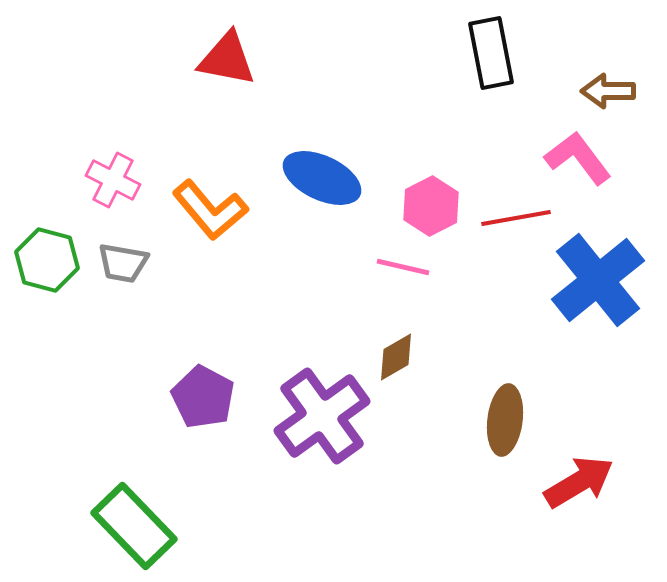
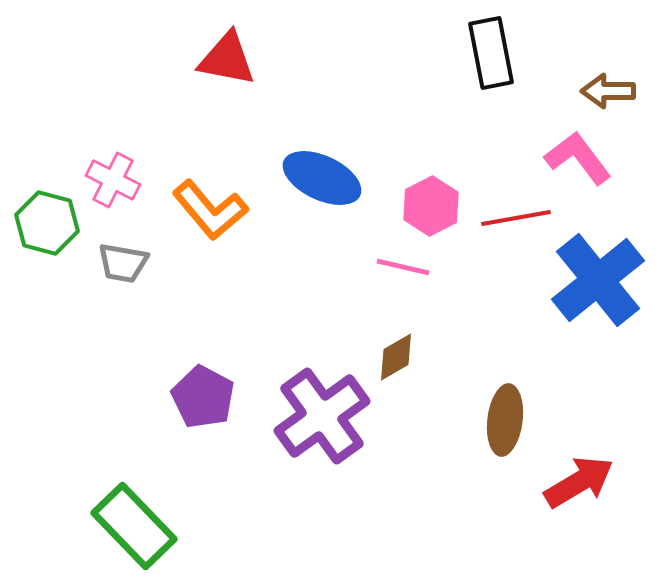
green hexagon: moved 37 px up
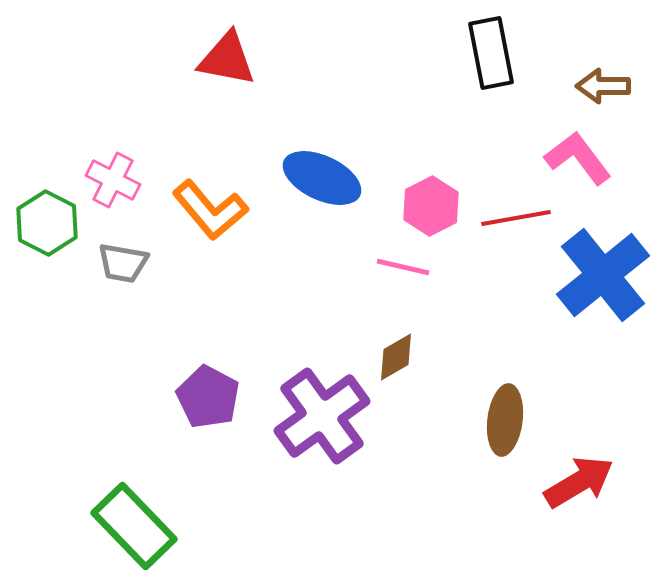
brown arrow: moved 5 px left, 5 px up
green hexagon: rotated 12 degrees clockwise
blue cross: moved 5 px right, 5 px up
purple pentagon: moved 5 px right
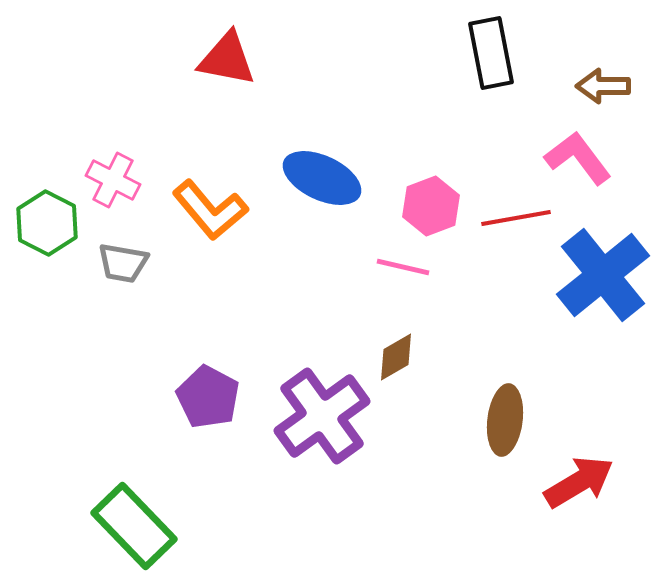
pink hexagon: rotated 6 degrees clockwise
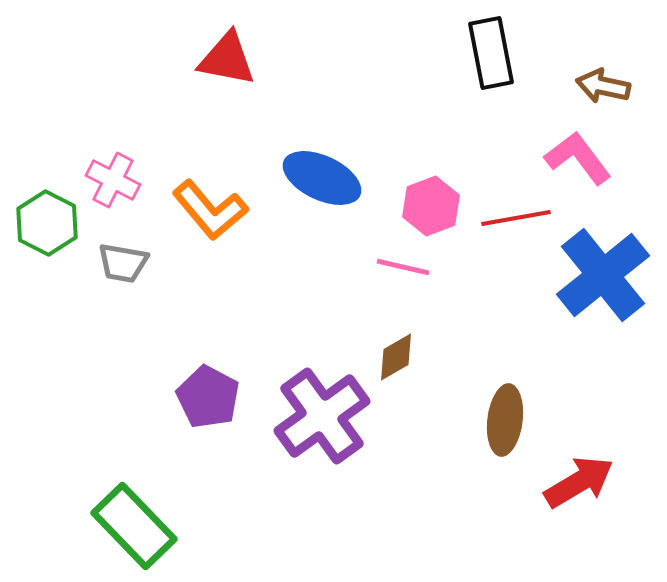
brown arrow: rotated 12 degrees clockwise
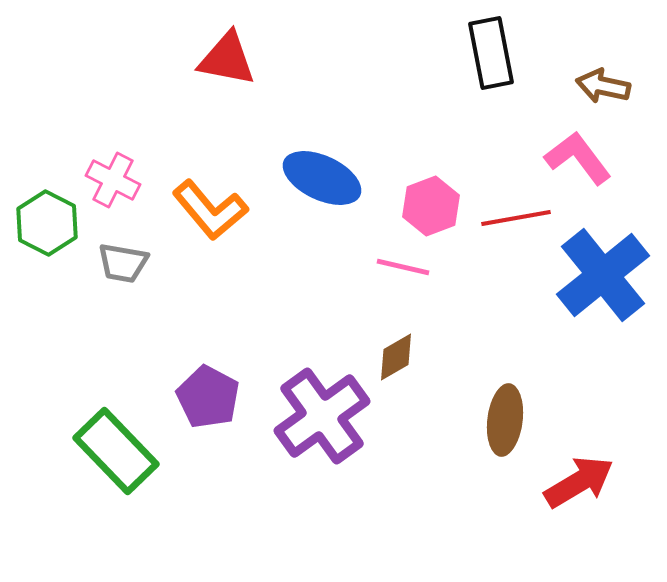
green rectangle: moved 18 px left, 75 px up
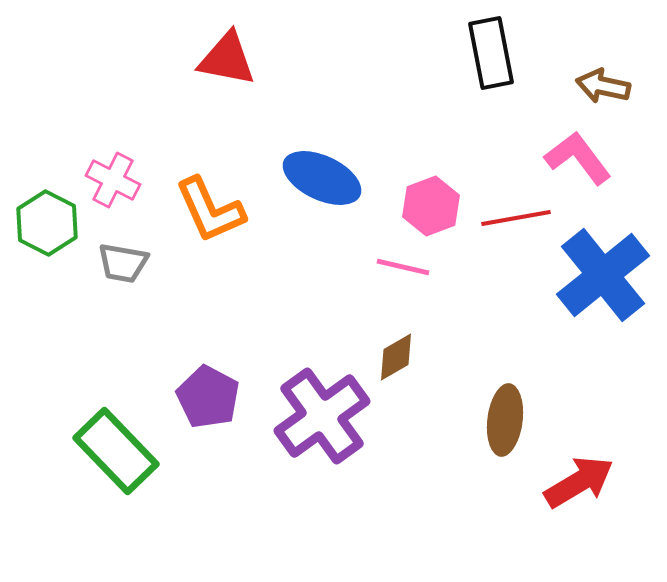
orange L-shape: rotated 16 degrees clockwise
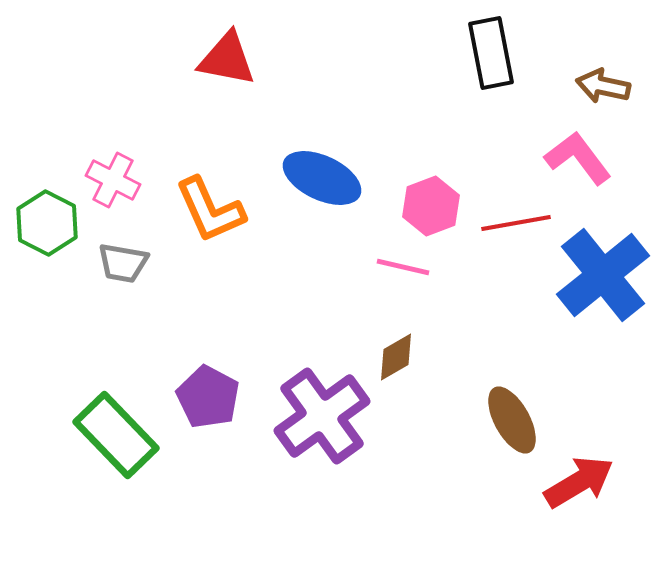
red line: moved 5 px down
brown ellipse: moved 7 px right; rotated 36 degrees counterclockwise
green rectangle: moved 16 px up
